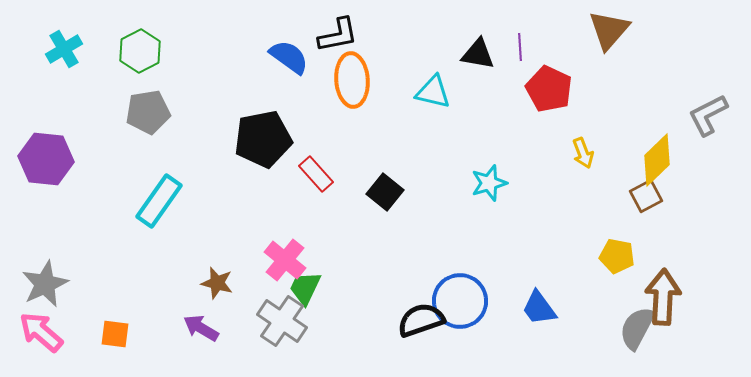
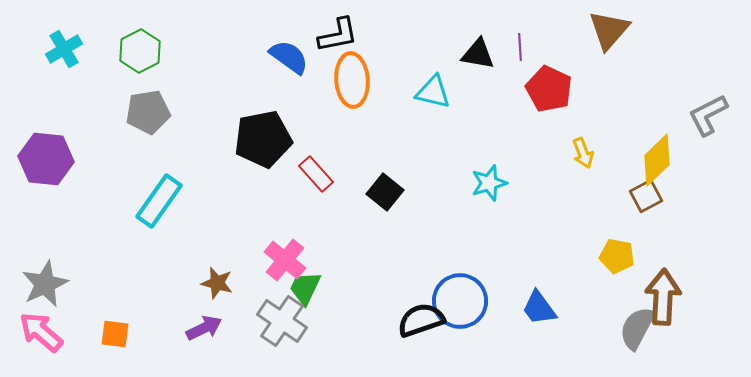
purple arrow: moved 3 px right; rotated 123 degrees clockwise
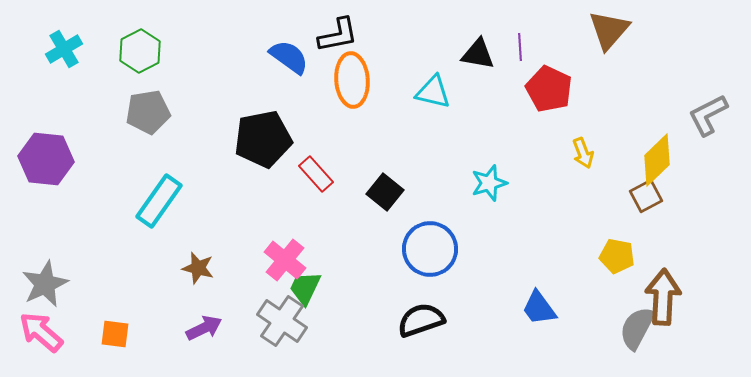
brown star: moved 19 px left, 15 px up
blue circle: moved 30 px left, 52 px up
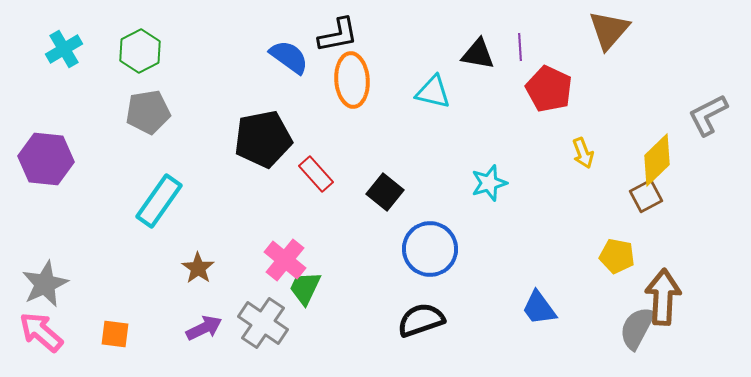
brown star: rotated 20 degrees clockwise
gray cross: moved 19 px left, 2 px down
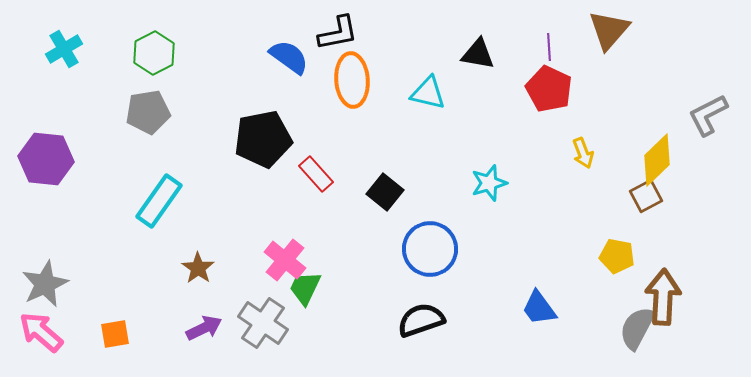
black L-shape: moved 2 px up
purple line: moved 29 px right
green hexagon: moved 14 px right, 2 px down
cyan triangle: moved 5 px left, 1 px down
orange square: rotated 16 degrees counterclockwise
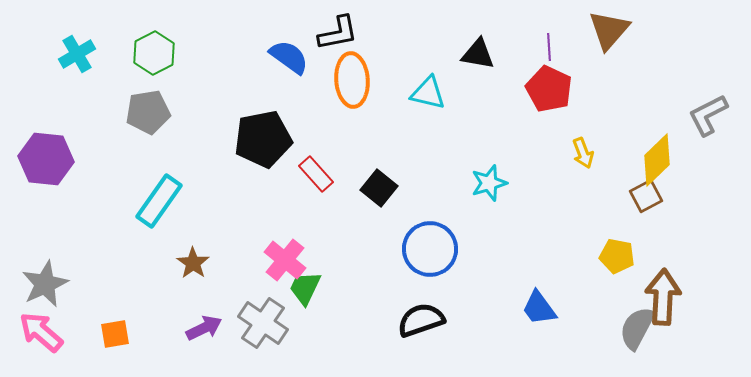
cyan cross: moved 13 px right, 5 px down
black square: moved 6 px left, 4 px up
brown star: moved 5 px left, 5 px up
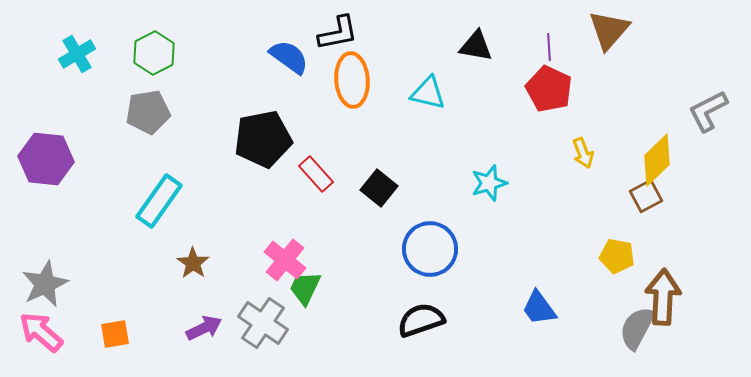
black triangle: moved 2 px left, 8 px up
gray L-shape: moved 4 px up
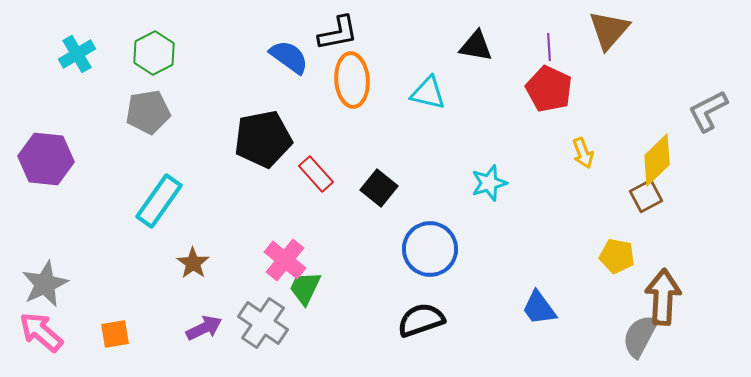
gray semicircle: moved 3 px right, 8 px down
